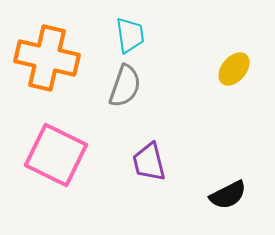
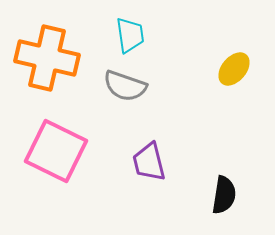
gray semicircle: rotated 90 degrees clockwise
pink square: moved 4 px up
black semicircle: moved 4 px left; rotated 54 degrees counterclockwise
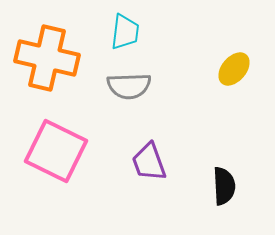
cyan trapezoid: moved 5 px left, 3 px up; rotated 15 degrees clockwise
gray semicircle: moved 4 px right; rotated 21 degrees counterclockwise
purple trapezoid: rotated 6 degrees counterclockwise
black semicircle: moved 9 px up; rotated 12 degrees counterclockwise
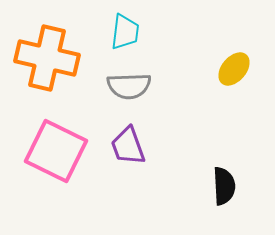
purple trapezoid: moved 21 px left, 16 px up
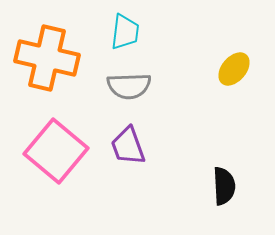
pink square: rotated 14 degrees clockwise
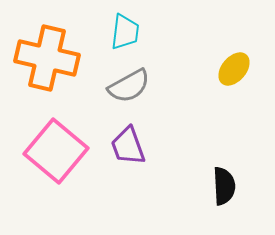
gray semicircle: rotated 27 degrees counterclockwise
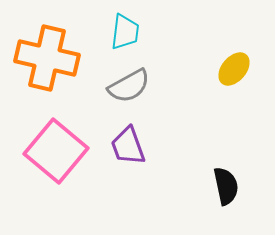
black semicircle: moved 2 px right; rotated 9 degrees counterclockwise
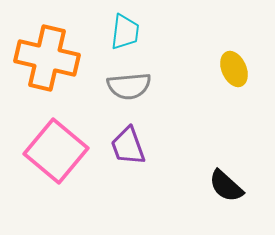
yellow ellipse: rotated 64 degrees counterclockwise
gray semicircle: rotated 24 degrees clockwise
black semicircle: rotated 144 degrees clockwise
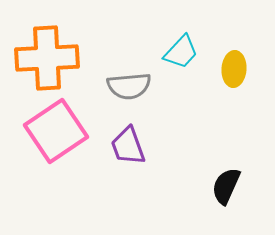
cyan trapezoid: moved 56 px right, 20 px down; rotated 36 degrees clockwise
orange cross: rotated 16 degrees counterclockwise
yellow ellipse: rotated 28 degrees clockwise
pink square: moved 20 px up; rotated 16 degrees clockwise
black semicircle: rotated 72 degrees clockwise
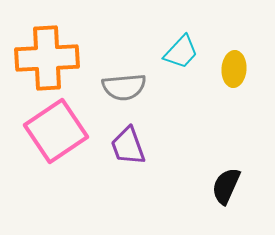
gray semicircle: moved 5 px left, 1 px down
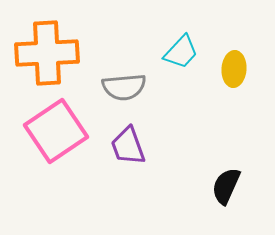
orange cross: moved 5 px up
